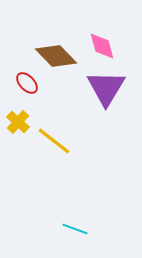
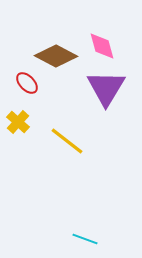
brown diamond: rotated 18 degrees counterclockwise
yellow line: moved 13 px right
cyan line: moved 10 px right, 10 px down
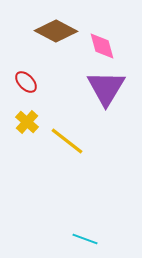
brown diamond: moved 25 px up
red ellipse: moved 1 px left, 1 px up
yellow cross: moved 9 px right
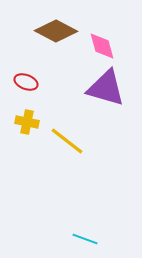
red ellipse: rotated 25 degrees counterclockwise
purple triangle: rotated 45 degrees counterclockwise
yellow cross: rotated 30 degrees counterclockwise
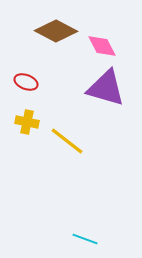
pink diamond: rotated 12 degrees counterclockwise
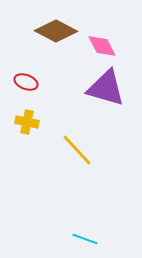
yellow line: moved 10 px right, 9 px down; rotated 9 degrees clockwise
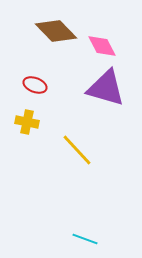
brown diamond: rotated 18 degrees clockwise
red ellipse: moved 9 px right, 3 px down
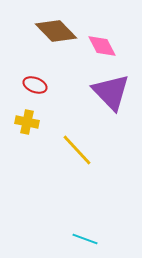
purple triangle: moved 5 px right, 4 px down; rotated 30 degrees clockwise
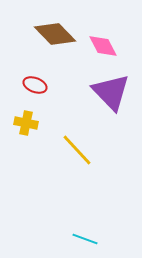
brown diamond: moved 1 px left, 3 px down
pink diamond: moved 1 px right
yellow cross: moved 1 px left, 1 px down
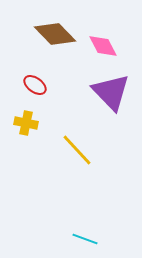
red ellipse: rotated 15 degrees clockwise
